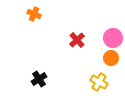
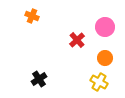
orange cross: moved 2 px left, 2 px down
pink circle: moved 8 px left, 11 px up
orange circle: moved 6 px left
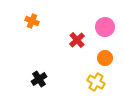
orange cross: moved 5 px down
yellow cross: moved 3 px left
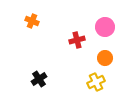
red cross: rotated 28 degrees clockwise
yellow cross: rotated 36 degrees clockwise
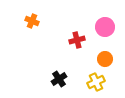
orange circle: moved 1 px down
black cross: moved 20 px right
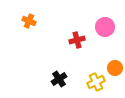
orange cross: moved 3 px left
orange circle: moved 10 px right, 9 px down
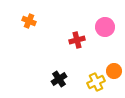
orange circle: moved 1 px left, 3 px down
